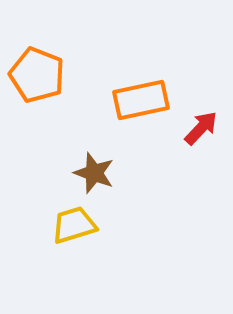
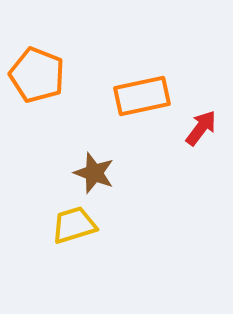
orange rectangle: moved 1 px right, 4 px up
red arrow: rotated 6 degrees counterclockwise
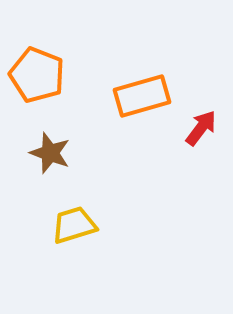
orange rectangle: rotated 4 degrees counterclockwise
brown star: moved 44 px left, 20 px up
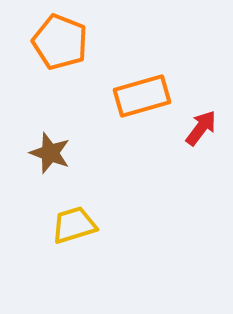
orange pentagon: moved 23 px right, 33 px up
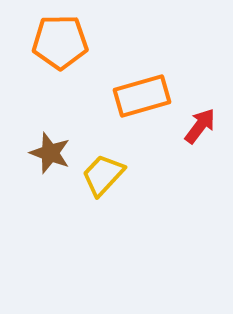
orange pentagon: rotated 22 degrees counterclockwise
red arrow: moved 1 px left, 2 px up
yellow trapezoid: moved 29 px right, 50 px up; rotated 30 degrees counterclockwise
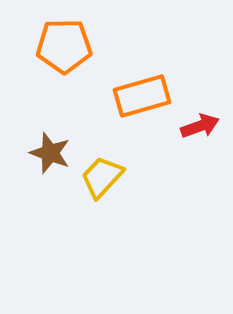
orange pentagon: moved 4 px right, 4 px down
red arrow: rotated 33 degrees clockwise
yellow trapezoid: moved 1 px left, 2 px down
